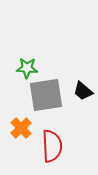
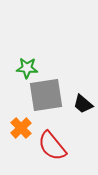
black trapezoid: moved 13 px down
red semicircle: rotated 144 degrees clockwise
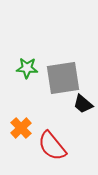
gray square: moved 17 px right, 17 px up
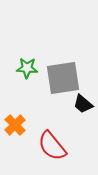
orange cross: moved 6 px left, 3 px up
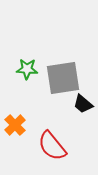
green star: moved 1 px down
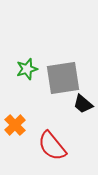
green star: rotated 20 degrees counterclockwise
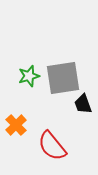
green star: moved 2 px right, 7 px down
black trapezoid: rotated 30 degrees clockwise
orange cross: moved 1 px right
